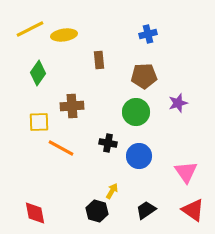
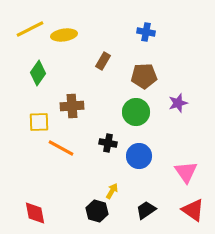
blue cross: moved 2 px left, 2 px up; rotated 24 degrees clockwise
brown rectangle: moved 4 px right, 1 px down; rotated 36 degrees clockwise
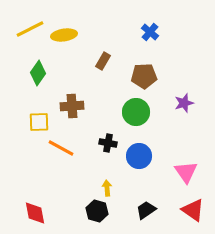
blue cross: moved 4 px right; rotated 30 degrees clockwise
purple star: moved 6 px right
yellow arrow: moved 5 px left, 3 px up; rotated 35 degrees counterclockwise
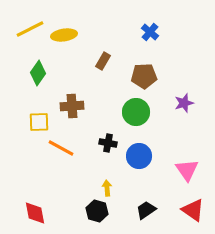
pink triangle: moved 1 px right, 2 px up
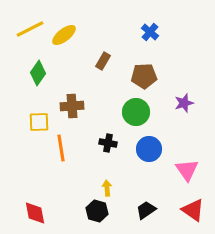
yellow ellipse: rotated 30 degrees counterclockwise
orange line: rotated 52 degrees clockwise
blue circle: moved 10 px right, 7 px up
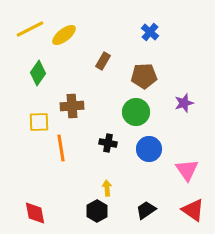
black hexagon: rotated 15 degrees clockwise
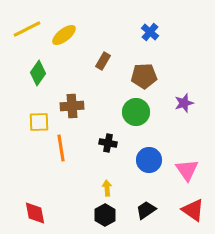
yellow line: moved 3 px left
blue circle: moved 11 px down
black hexagon: moved 8 px right, 4 px down
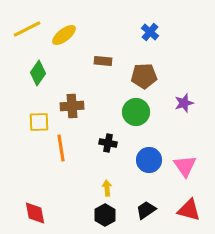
brown rectangle: rotated 66 degrees clockwise
pink triangle: moved 2 px left, 4 px up
red triangle: moved 4 px left; rotated 20 degrees counterclockwise
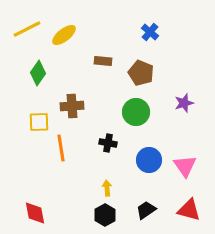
brown pentagon: moved 3 px left, 3 px up; rotated 25 degrees clockwise
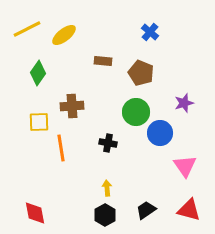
blue circle: moved 11 px right, 27 px up
